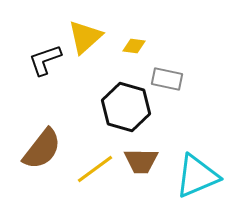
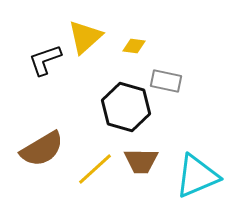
gray rectangle: moved 1 px left, 2 px down
brown semicircle: rotated 21 degrees clockwise
yellow line: rotated 6 degrees counterclockwise
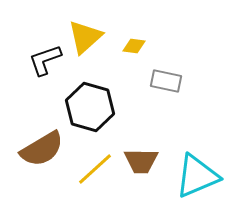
black hexagon: moved 36 px left
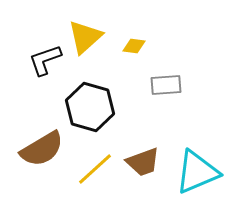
gray rectangle: moved 4 px down; rotated 16 degrees counterclockwise
brown trapezoid: moved 2 px right, 1 px down; rotated 21 degrees counterclockwise
cyan triangle: moved 4 px up
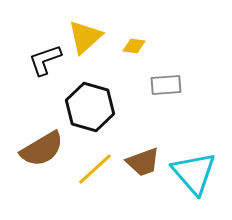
cyan triangle: moved 3 px left, 1 px down; rotated 48 degrees counterclockwise
